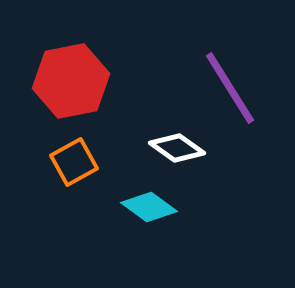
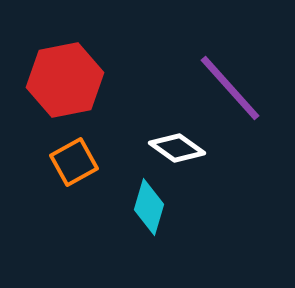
red hexagon: moved 6 px left, 1 px up
purple line: rotated 10 degrees counterclockwise
cyan diamond: rotated 70 degrees clockwise
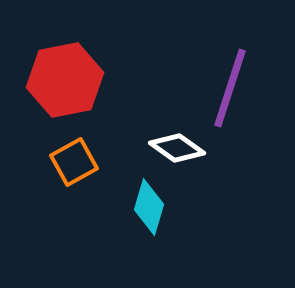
purple line: rotated 60 degrees clockwise
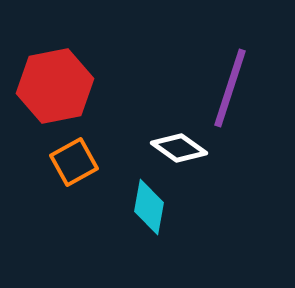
red hexagon: moved 10 px left, 6 px down
white diamond: moved 2 px right
cyan diamond: rotated 6 degrees counterclockwise
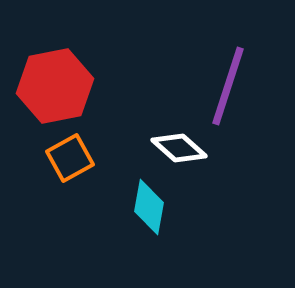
purple line: moved 2 px left, 2 px up
white diamond: rotated 6 degrees clockwise
orange square: moved 4 px left, 4 px up
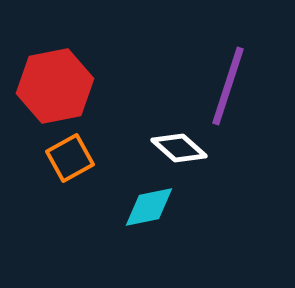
cyan diamond: rotated 68 degrees clockwise
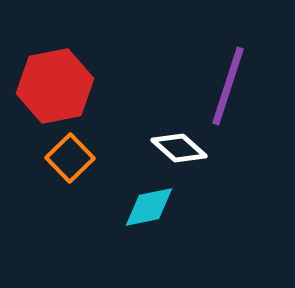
orange square: rotated 15 degrees counterclockwise
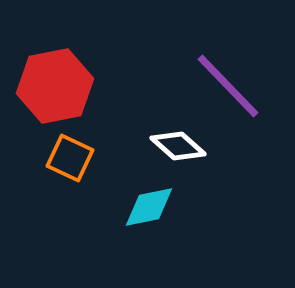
purple line: rotated 62 degrees counterclockwise
white diamond: moved 1 px left, 2 px up
orange square: rotated 21 degrees counterclockwise
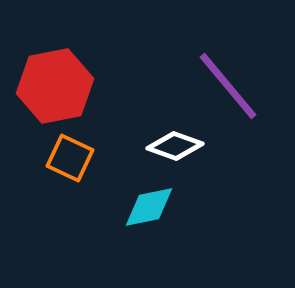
purple line: rotated 4 degrees clockwise
white diamond: moved 3 px left; rotated 22 degrees counterclockwise
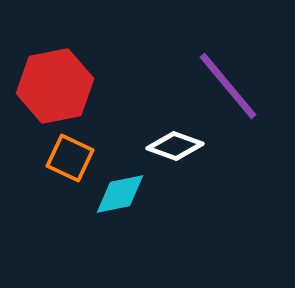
cyan diamond: moved 29 px left, 13 px up
